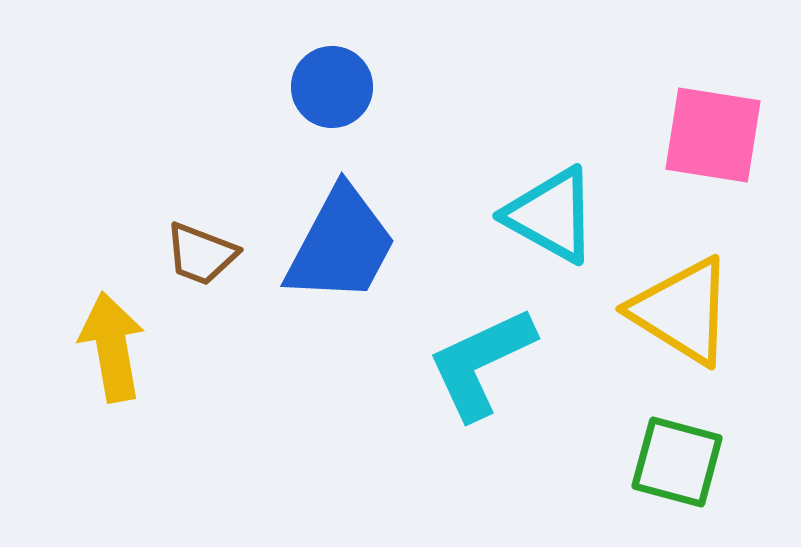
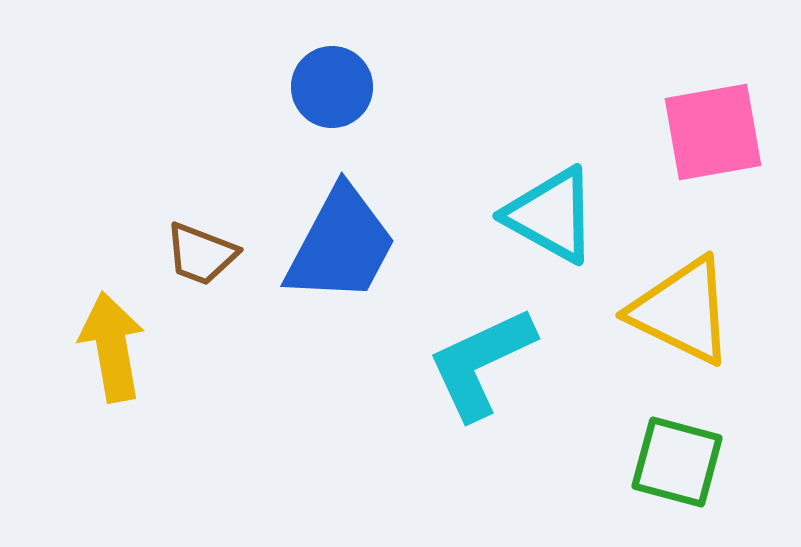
pink square: moved 3 px up; rotated 19 degrees counterclockwise
yellow triangle: rotated 6 degrees counterclockwise
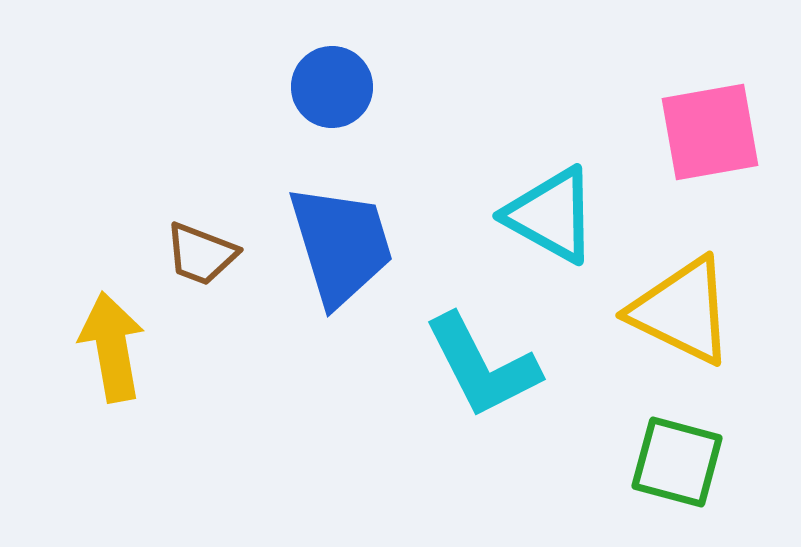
pink square: moved 3 px left
blue trapezoid: rotated 45 degrees counterclockwise
cyan L-shape: moved 1 px right, 3 px down; rotated 92 degrees counterclockwise
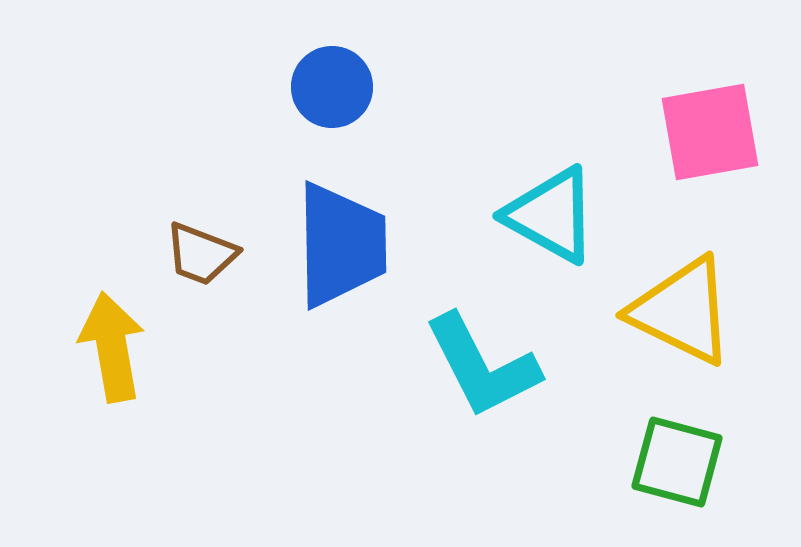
blue trapezoid: rotated 16 degrees clockwise
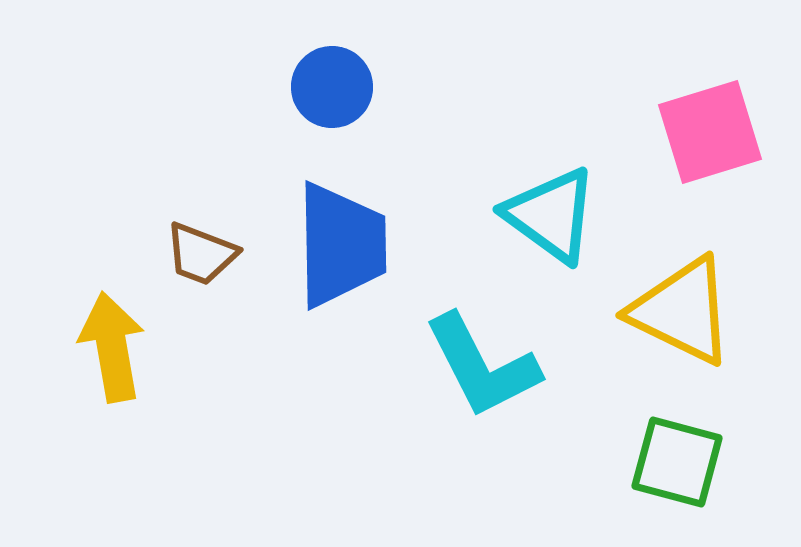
pink square: rotated 7 degrees counterclockwise
cyan triangle: rotated 7 degrees clockwise
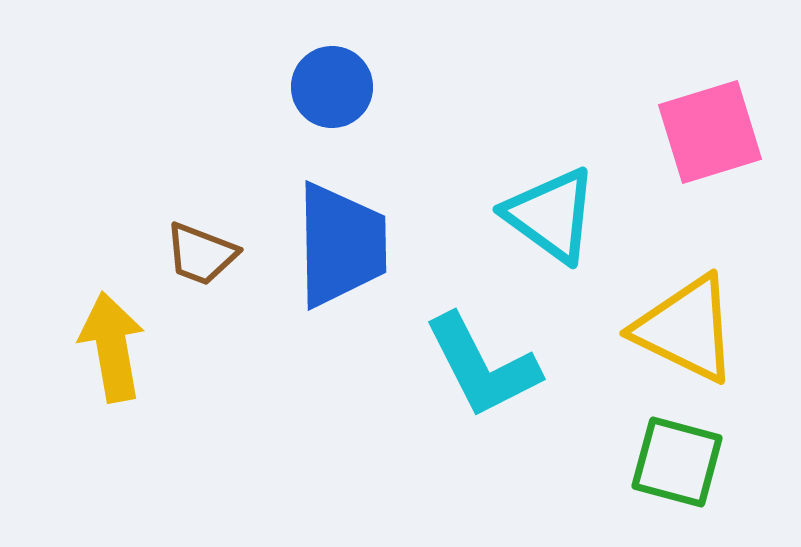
yellow triangle: moved 4 px right, 18 px down
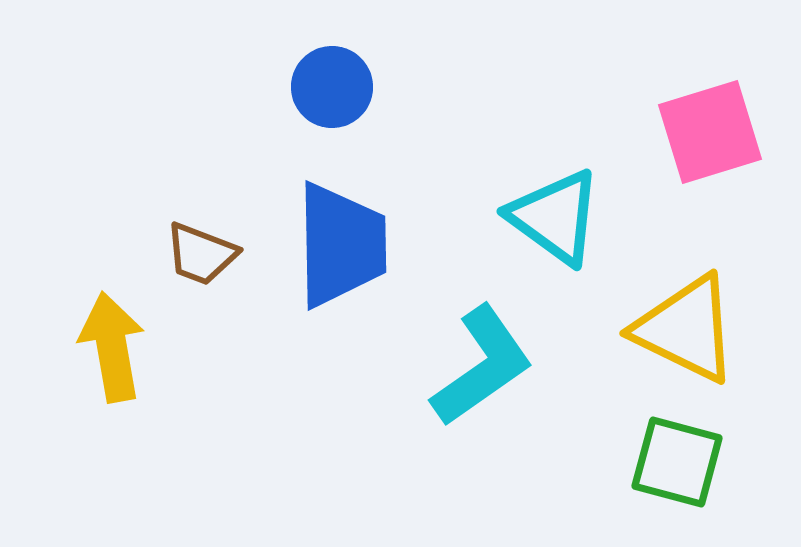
cyan triangle: moved 4 px right, 2 px down
cyan L-shape: rotated 98 degrees counterclockwise
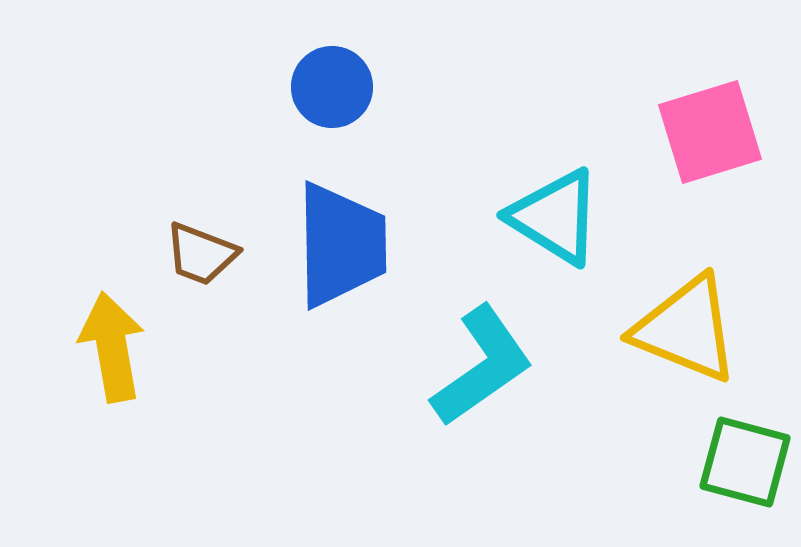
cyan triangle: rotated 4 degrees counterclockwise
yellow triangle: rotated 4 degrees counterclockwise
green square: moved 68 px right
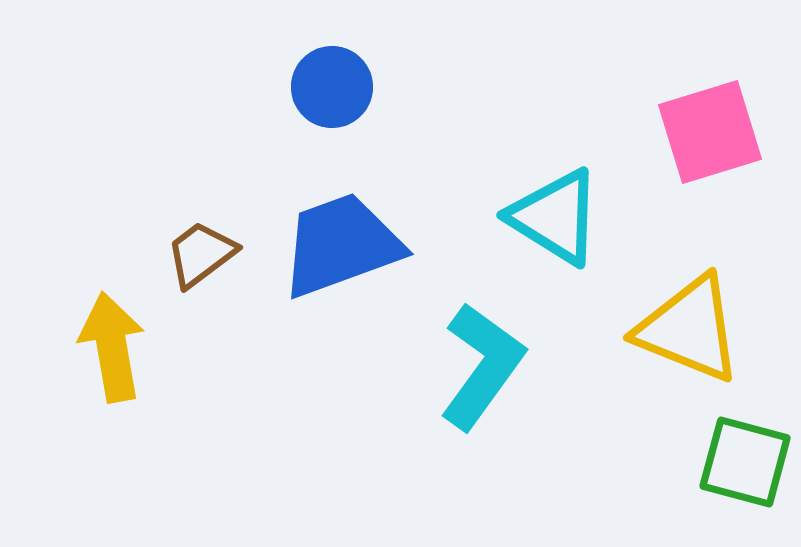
blue trapezoid: rotated 109 degrees counterclockwise
brown trapezoid: rotated 122 degrees clockwise
yellow triangle: moved 3 px right
cyan L-shape: rotated 19 degrees counterclockwise
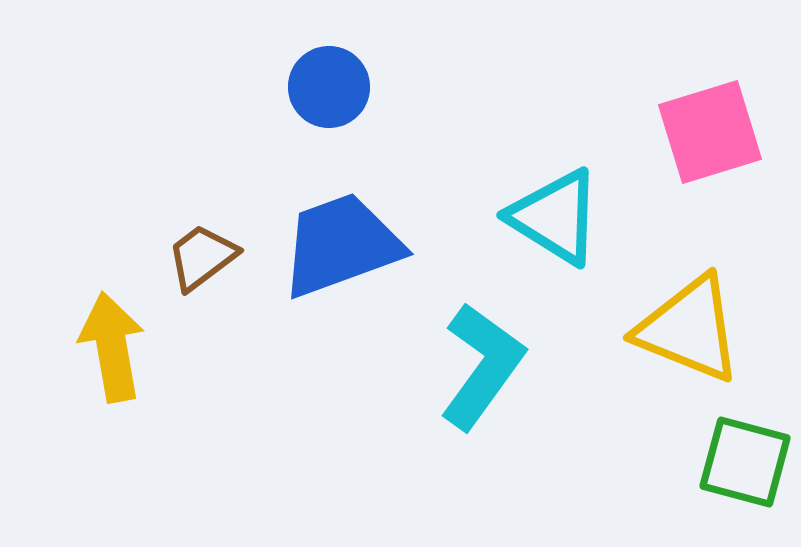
blue circle: moved 3 px left
brown trapezoid: moved 1 px right, 3 px down
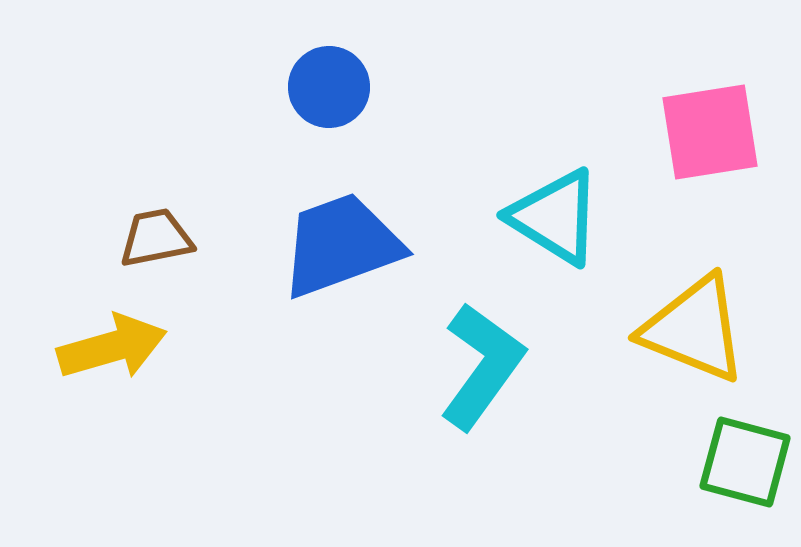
pink square: rotated 8 degrees clockwise
brown trapezoid: moved 46 px left, 19 px up; rotated 26 degrees clockwise
yellow triangle: moved 5 px right
yellow arrow: rotated 84 degrees clockwise
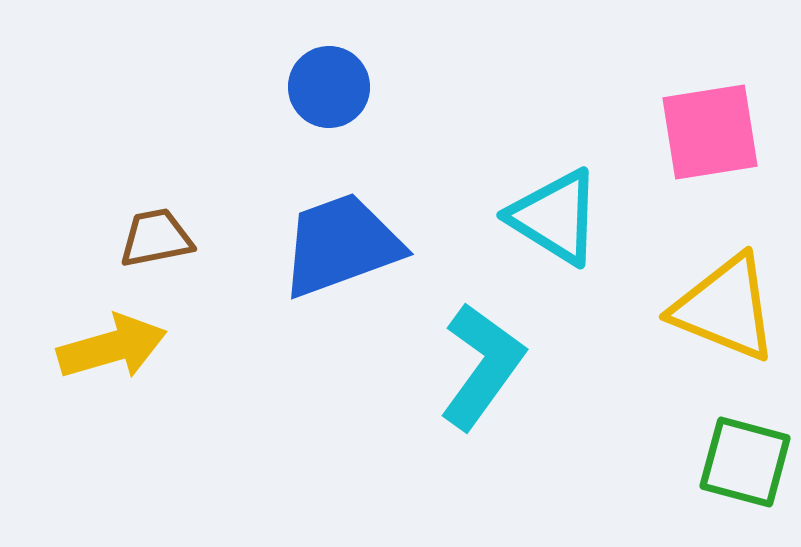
yellow triangle: moved 31 px right, 21 px up
